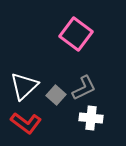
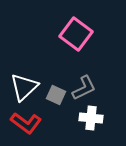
white triangle: moved 1 px down
gray square: rotated 18 degrees counterclockwise
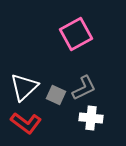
pink square: rotated 24 degrees clockwise
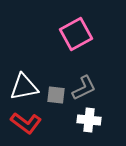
white triangle: rotated 32 degrees clockwise
gray square: rotated 18 degrees counterclockwise
white cross: moved 2 px left, 2 px down
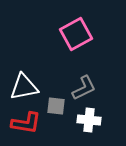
gray square: moved 11 px down
red L-shape: rotated 28 degrees counterclockwise
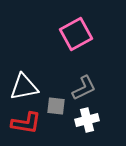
white cross: moved 2 px left; rotated 20 degrees counterclockwise
